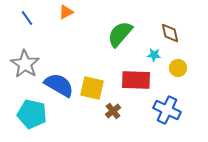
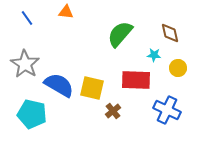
orange triangle: rotated 35 degrees clockwise
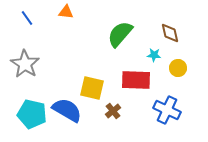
blue semicircle: moved 8 px right, 25 px down
